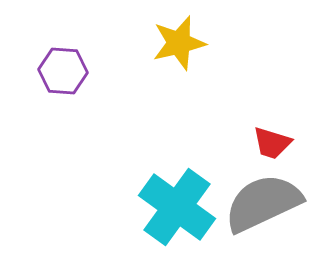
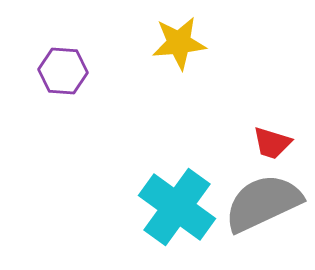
yellow star: rotated 8 degrees clockwise
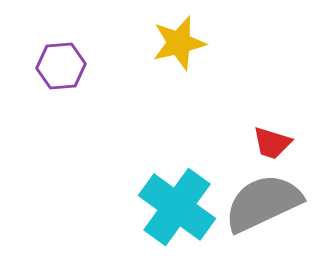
yellow star: rotated 8 degrees counterclockwise
purple hexagon: moved 2 px left, 5 px up; rotated 9 degrees counterclockwise
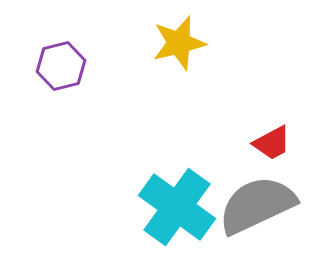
purple hexagon: rotated 9 degrees counterclockwise
red trapezoid: rotated 45 degrees counterclockwise
gray semicircle: moved 6 px left, 2 px down
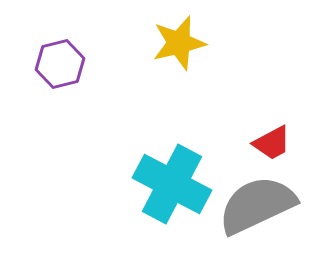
purple hexagon: moved 1 px left, 2 px up
cyan cross: moved 5 px left, 23 px up; rotated 8 degrees counterclockwise
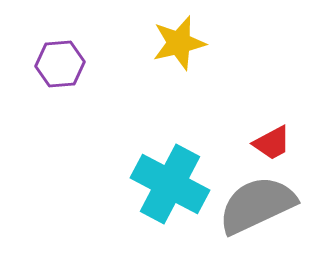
purple hexagon: rotated 9 degrees clockwise
cyan cross: moved 2 px left
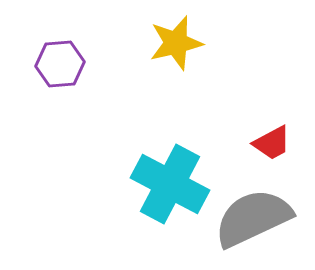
yellow star: moved 3 px left
gray semicircle: moved 4 px left, 13 px down
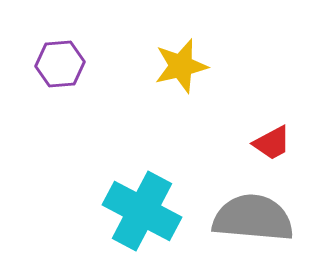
yellow star: moved 5 px right, 23 px down
cyan cross: moved 28 px left, 27 px down
gray semicircle: rotated 30 degrees clockwise
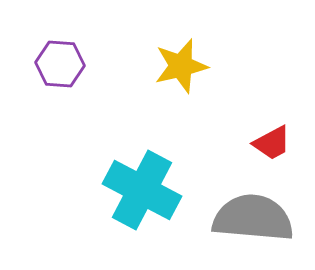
purple hexagon: rotated 9 degrees clockwise
cyan cross: moved 21 px up
